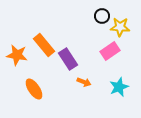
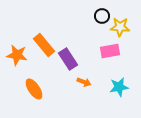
pink rectangle: rotated 24 degrees clockwise
cyan star: rotated 12 degrees clockwise
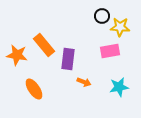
purple rectangle: rotated 40 degrees clockwise
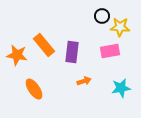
purple rectangle: moved 4 px right, 7 px up
orange arrow: moved 1 px up; rotated 40 degrees counterclockwise
cyan star: moved 2 px right, 1 px down
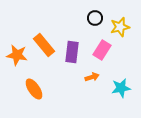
black circle: moved 7 px left, 2 px down
yellow star: rotated 18 degrees counterclockwise
pink rectangle: moved 8 px left, 1 px up; rotated 48 degrees counterclockwise
orange arrow: moved 8 px right, 4 px up
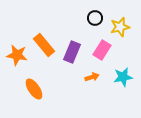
purple rectangle: rotated 15 degrees clockwise
cyan star: moved 2 px right, 11 px up
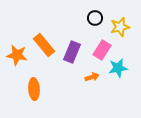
cyan star: moved 5 px left, 9 px up
orange ellipse: rotated 30 degrees clockwise
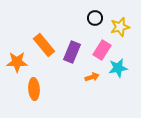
orange star: moved 7 px down; rotated 10 degrees counterclockwise
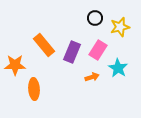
pink rectangle: moved 4 px left
orange star: moved 2 px left, 3 px down
cyan star: rotated 30 degrees counterclockwise
